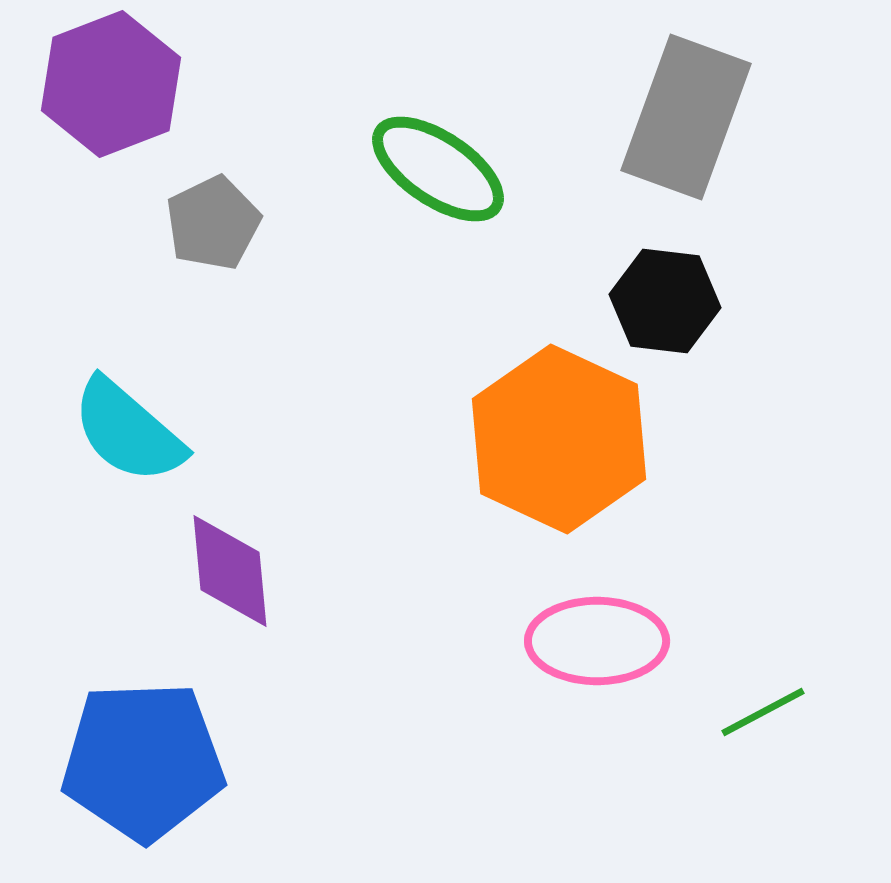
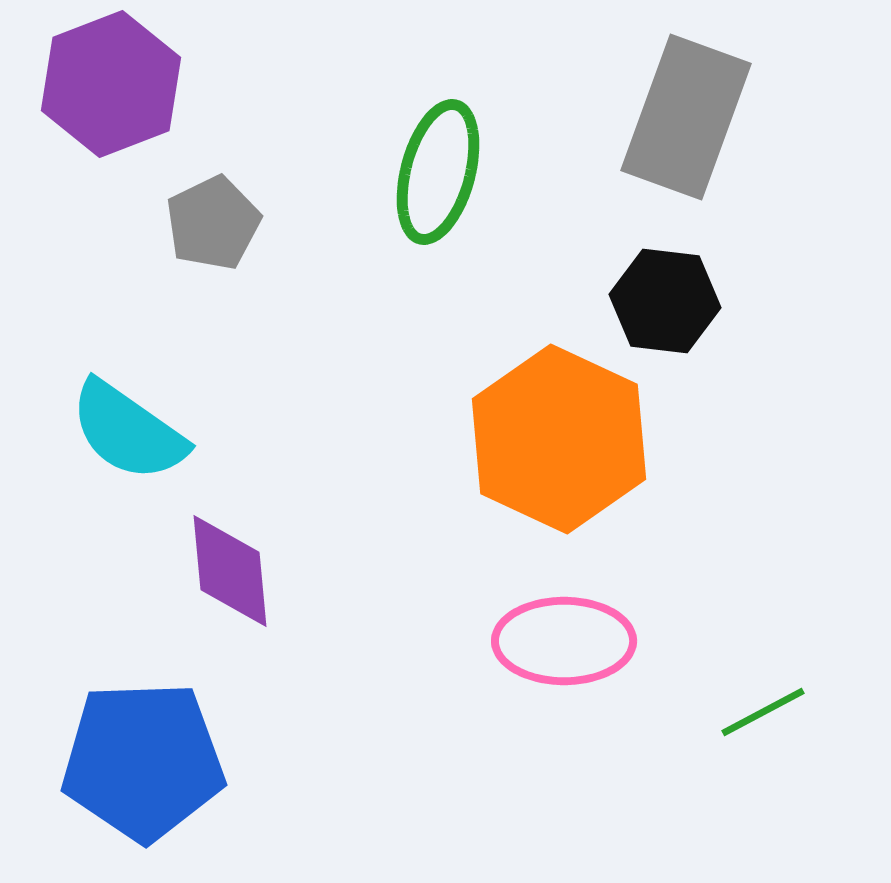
green ellipse: moved 3 px down; rotated 71 degrees clockwise
cyan semicircle: rotated 6 degrees counterclockwise
pink ellipse: moved 33 px left
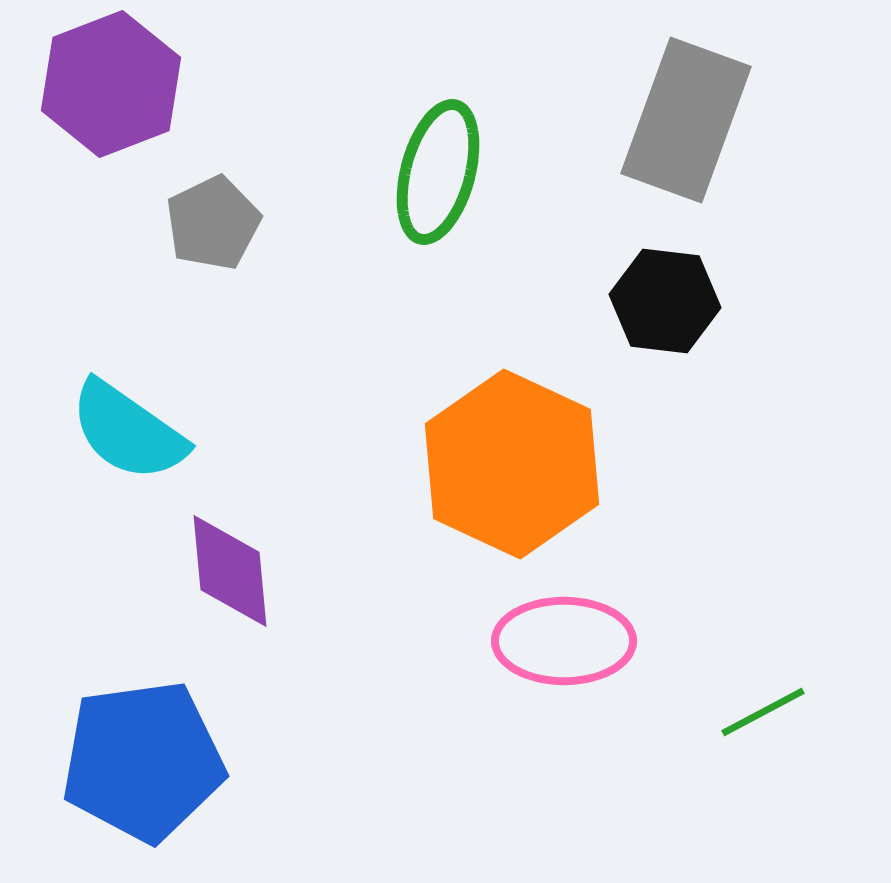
gray rectangle: moved 3 px down
orange hexagon: moved 47 px left, 25 px down
blue pentagon: rotated 6 degrees counterclockwise
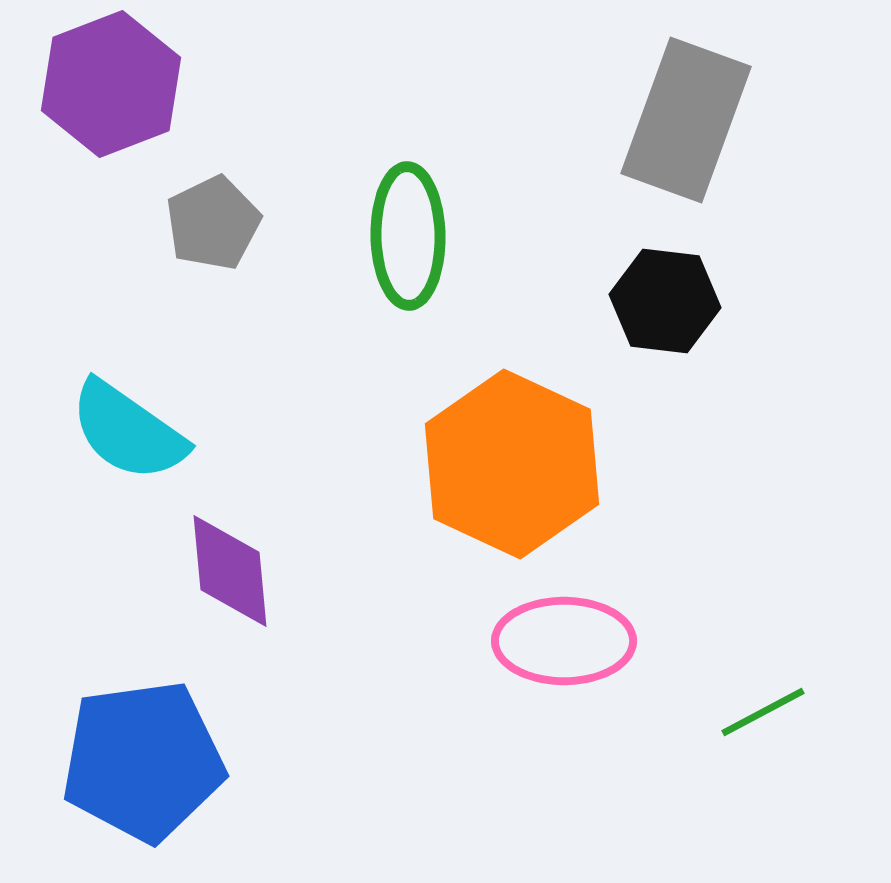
green ellipse: moved 30 px left, 64 px down; rotated 16 degrees counterclockwise
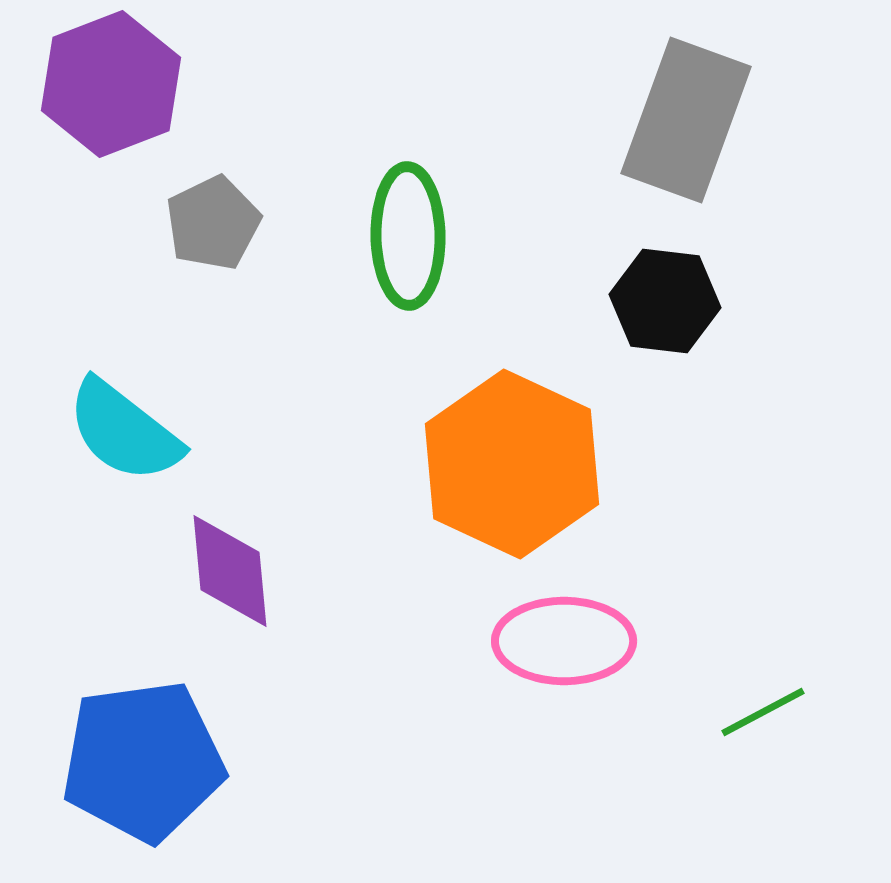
cyan semicircle: moved 4 px left; rotated 3 degrees clockwise
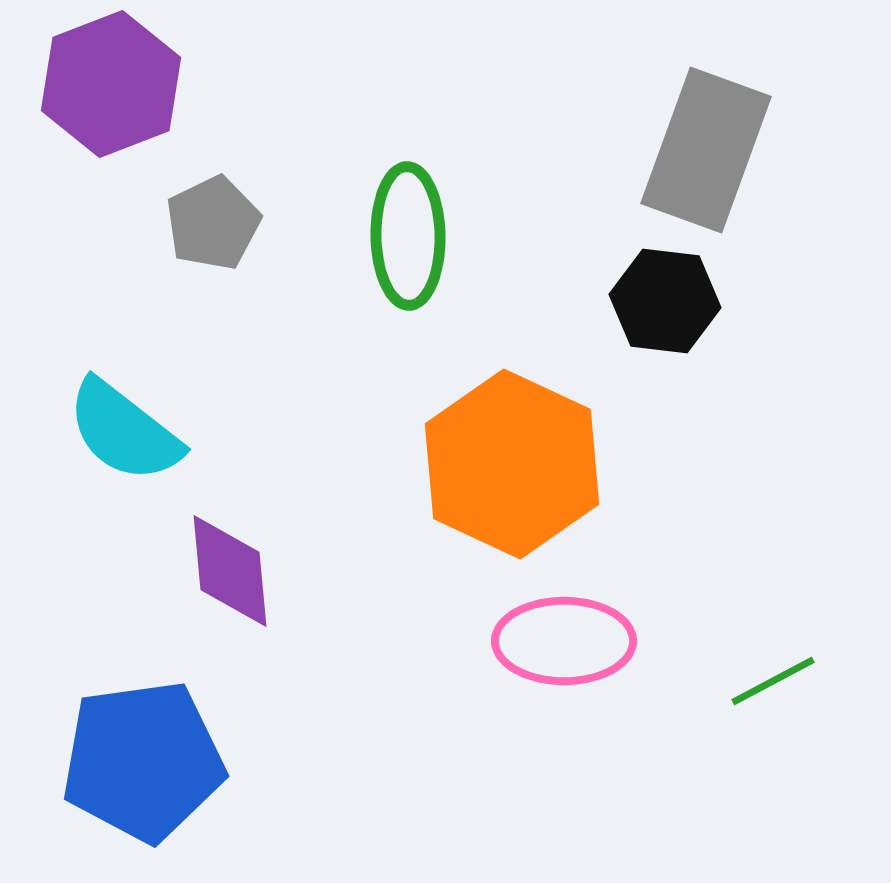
gray rectangle: moved 20 px right, 30 px down
green line: moved 10 px right, 31 px up
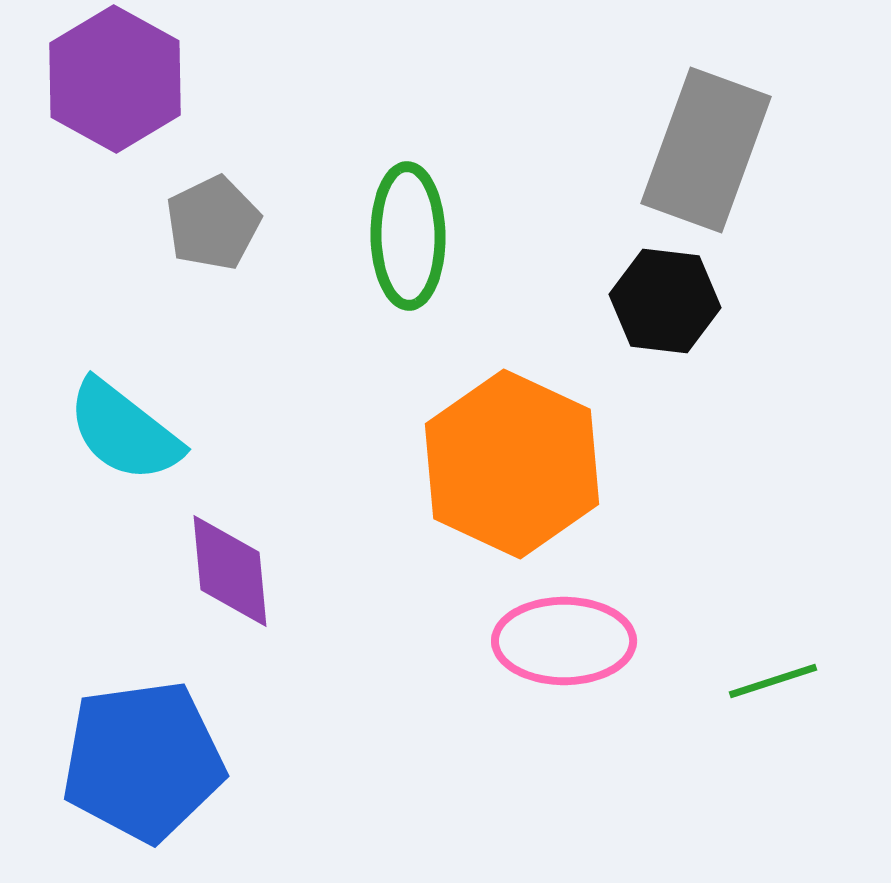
purple hexagon: moved 4 px right, 5 px up; rotated 10 degrees counterclockwise
green line: rotated 10 degrees clockwise
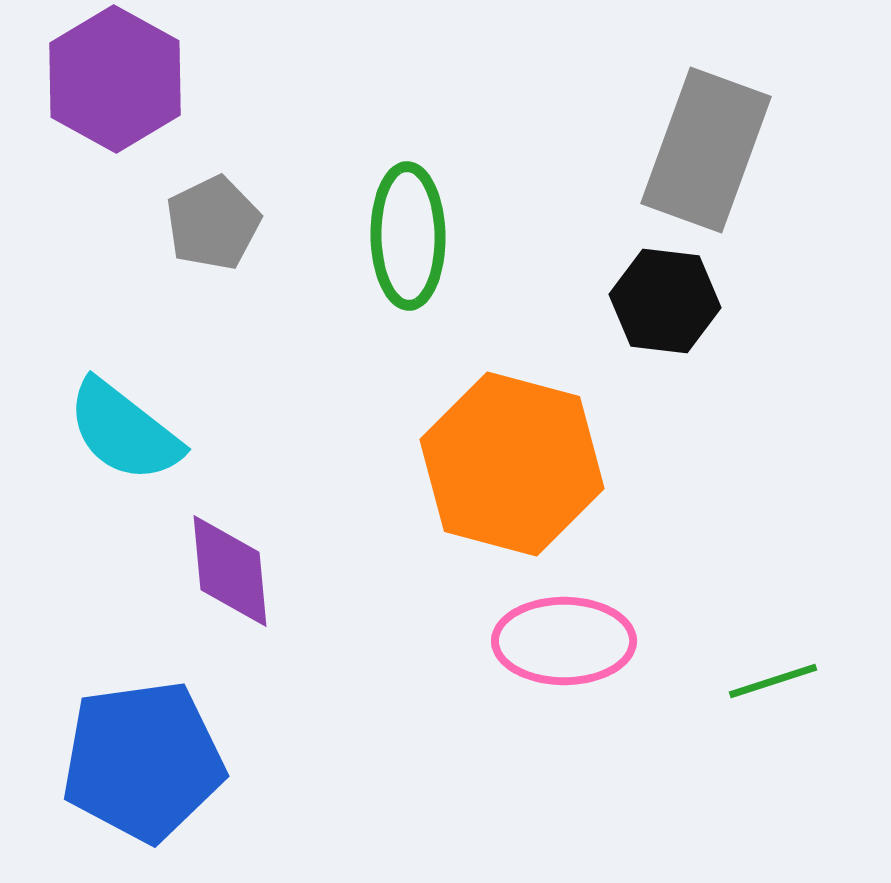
orange hexagon: rotated 10 degrees counterclockwise
